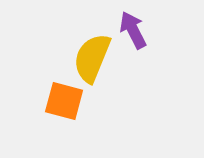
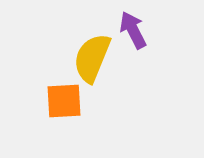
orange square: rotated 18 degrees counterclockwise
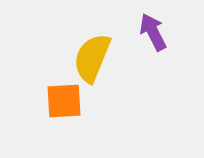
purple arrow: moved 20 px right, 2 px down
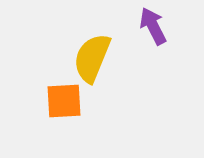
purple arrow: moved 6 px up
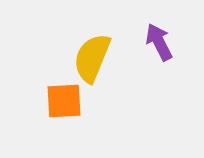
purple arrow: moved 6 px right, 16 px down
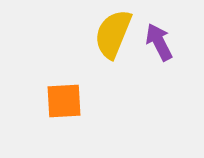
yellow semicircle: moved 21 px right, 24 px up
